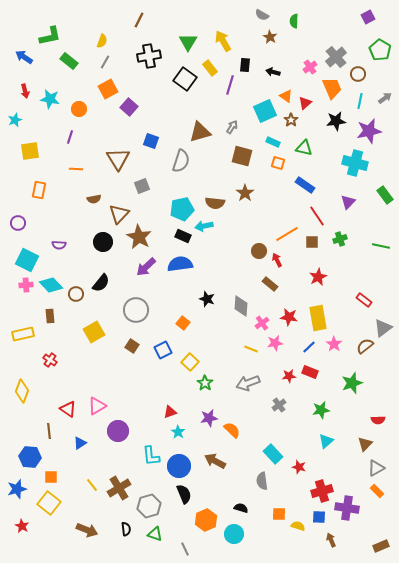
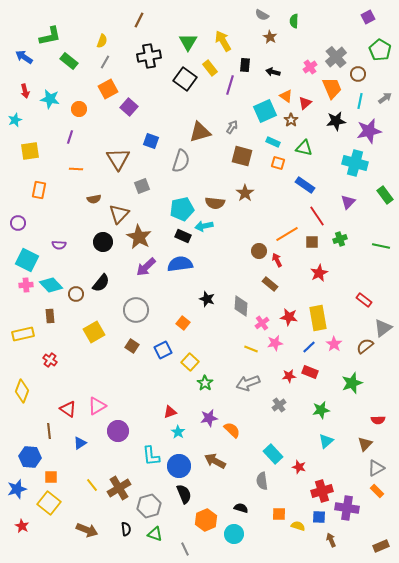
red star at (318, 277): moved 1 px right, 4 px up
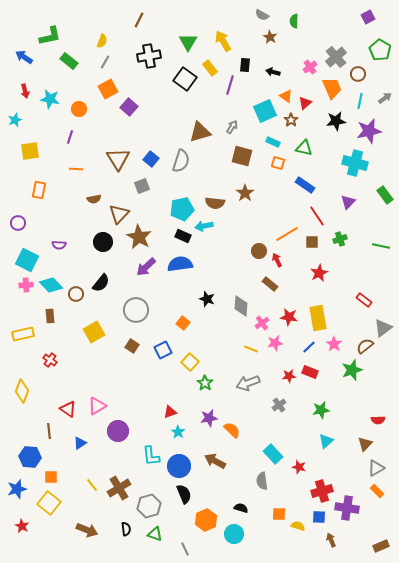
blue square at (151, 141): moved 18 px down; rotated 21 degrees clockwise
green star at (352, 383): moved 13 px up
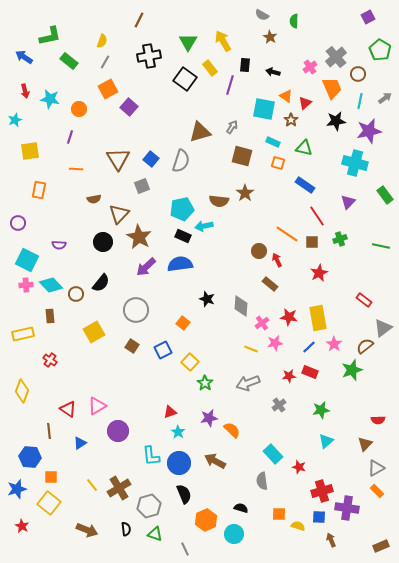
cyan square at (265, 111): moved 1 px left, 2 px up; rotated 35 degrees clockwise
brown semicircle at (215, 203): moved 4 px right, 2 px up
orange line at (287, 234): rotated 65 degrees clockwise
blue circle at (179, 466): moved 3 px up
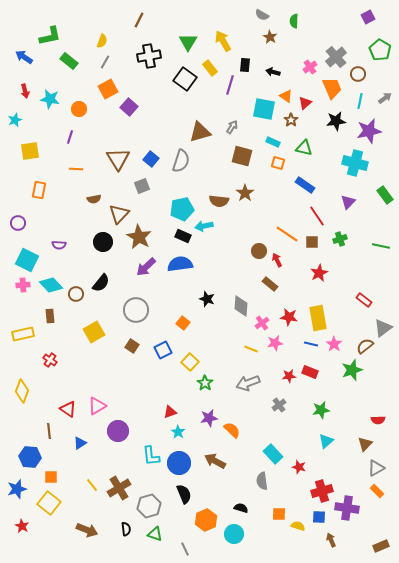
pink cross at (26, 285): moved 3 px left
blue line at (309, 347): moved 2 px right, 3 px up; rotated 56 degrees clockwise
